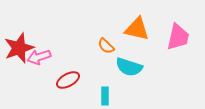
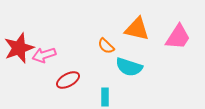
pink trapezoid: rotated 20 degrees clockwise
pink arrow: moved 5 px right, 2 px up
cyan rectangle: moved 1 px down
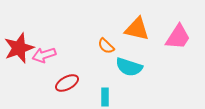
red ellipse: moved 1 px left, 3 px down
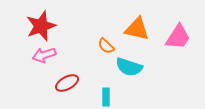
red star: moved 22 px right, 22 px up
cyan rectangle: moved 1 px right
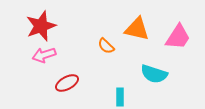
cyan semicircle: moved 25 px right, 7 px down
cyan rectangle: moved 14 px right
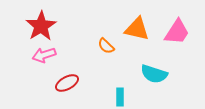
red star: rotated 12 degrees counterclockwise
pink trapezoid: moved 1 px left, 5 px up
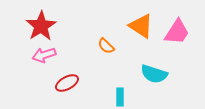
orange triangle: moved 4 px right, 3 px up; rotated 20 degrees clockwise
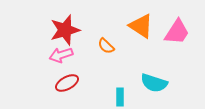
red star: moved 24 px right, 4 px down; rotated 16 degrees clockwise
pink arrow: moved 17 px right
cyan semicircle: moved 9 px down
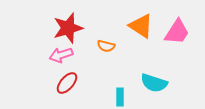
red star: moved 3 px right, 2 px up
orange semicircle: rotated 30 degrees counterclockwise
red ellipse: rotated 20 degrees counterclockwise
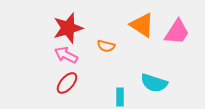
orange triangle: moved 1 px right, 1 px up
pink arrow: moved 5 px right; rotated 45 degrees clockwise
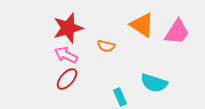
red ellipse: moved 4 px up
cyan rectangle: rotated 24 degrees counterclockwise
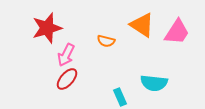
red star: moved 21 px left
orange semicircle: moved 5 px up
pink arrow: rotated 90 degrees counterclockwise
cyan semicircle: rotated 12 degrees counterclockwise
